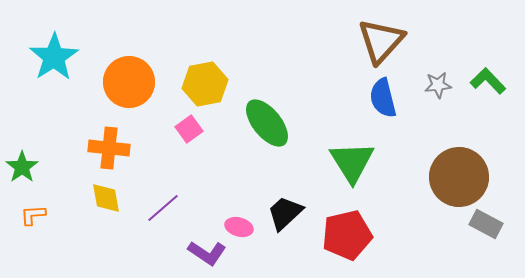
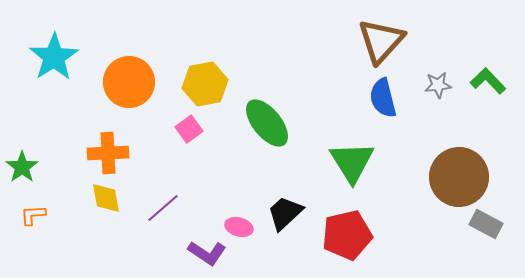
orange cross: moved 1 px left, 5 px down; rotated 9 degrees counterclockwise
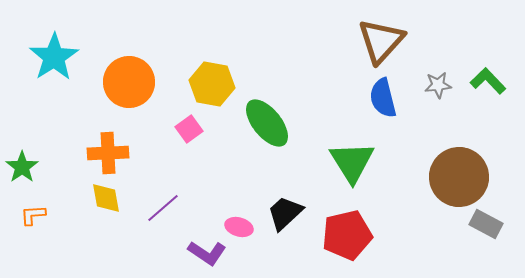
yellow hexagon: moved 7 px right; rotated 21 degrees clockwise
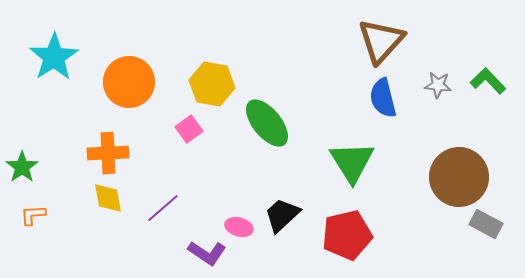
gray star: rotated 12 degrees clockwise
yellow diamond: moved 2 px right
black trapezoid: moved 3 px left, 2 px down
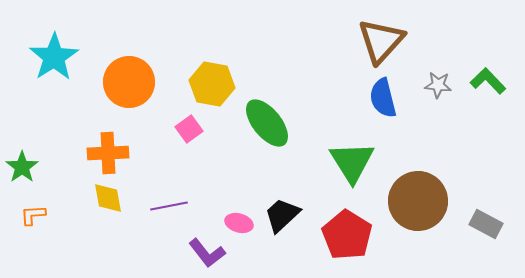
brown circle: moved 41 px left, 24 px down
purple line: moved 6 px right, 2 px up; rotated 30 degrees clockwise
pink ellipse: moved 4 px up
red pentagon: rotated 27 degrees counterclockwise
purple L-shape: rotated 18 degrees clockwise
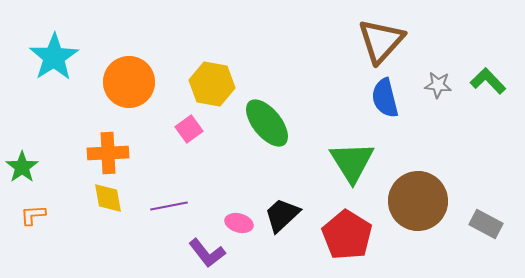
blue semicircle: moved 2 px right
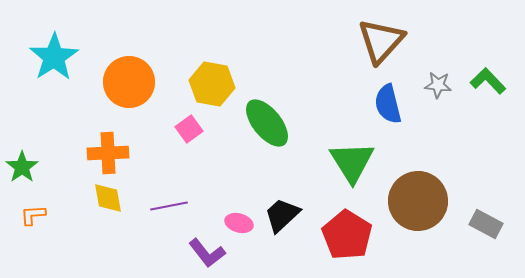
blue semicircle: moved 3 px right, 6 px down
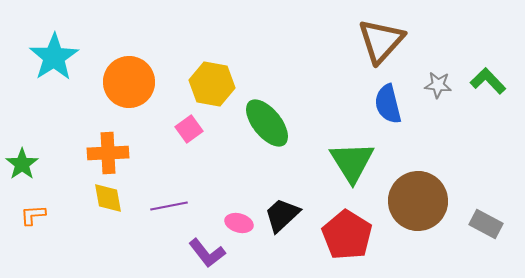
green star: moved 3 px up
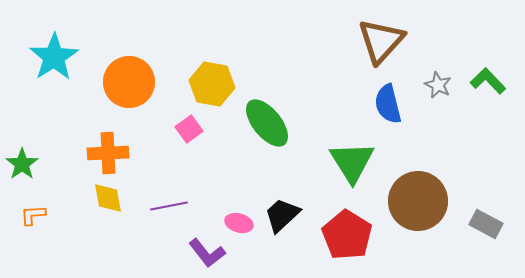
gray star: rotated 20 degrees clockwise
